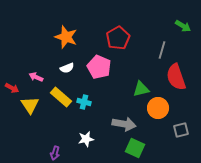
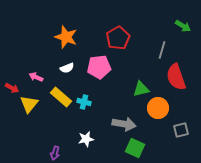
pink pentagon: rotated 30 degrees counterclockwise
yellow triangle: moved 1 px left, 1 px up; rotated 12 degrees clockwise
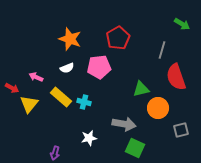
green arrow: moved 1 px left, 2 px up
orange star: moved 4 px right, 2 px down
white star: moved 3 px right, 1 px up
